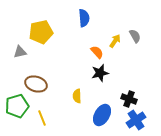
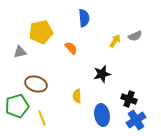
gray semicircle: rotated 96 degrees clockwise
orange semicircle: moved 26 px left, 4 px up
black star: moved 2 px right, 1 px down
blue ellipse: rotated 40 degrees counterclockwise
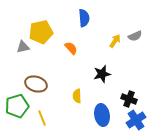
gray triangle: moved 3 px right, 5 px up
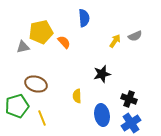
orange semicircle: moved 7 px left, 6 px up
blue cross: moved 5 px left, 3 px down
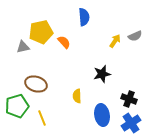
blue semicircle: moved 1 px up
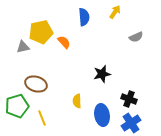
gray semicircle: moved 1 px right, 1 px down
yellow arrow: moved 29 px up
yellow semicircle: moved 5 px down
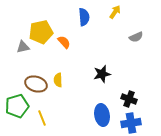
yellow semicircle: moved 19 px left, 21 px up
blue cross: rotated 24 degrees clockwise
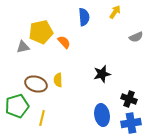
yellow line: rotated 35 degrees clockwise
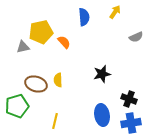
yellow line: moved 13 px right, 3 px down
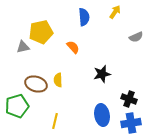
orange semicircle: moved 9 px right, 5 px down
